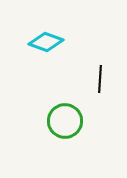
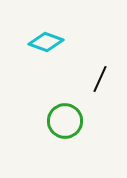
black line: rotated 20 degrees clockwise
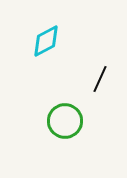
cyan diamond: moved 1 px up; rotated 48 degrees counterclockwise
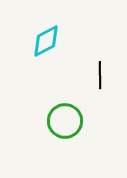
black line: moved 4 px up; rotated 24 degrees counterclockwise
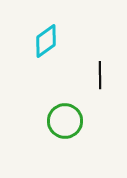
cyan diamond: rotated 8 degrees counterclockwise
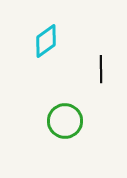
black line: moved 1 px right, 6 px up
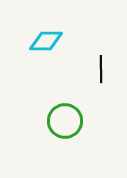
cyan diamond: rotated 36 degrees clockwise
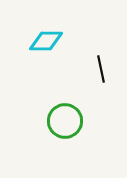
black line: rotated 12 degrees counterclockwise
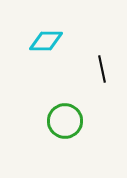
black line: moved 1 px right
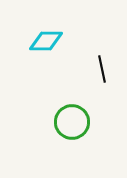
green circle: moved 7 px right, 1 px down
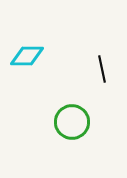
cyan diamond: moved 19 px left, 15 px down
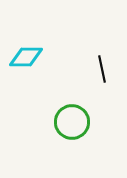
cyan diamond: moved 1 px left, 1 px down
